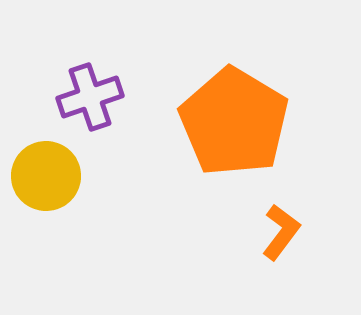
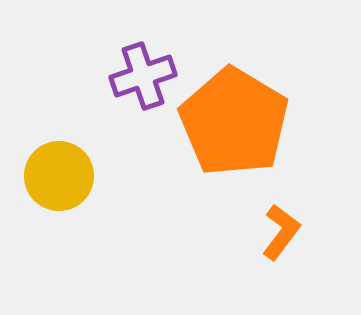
purple cross: moved 53 px right, 21 px up
yellow circle: moved 13 px right
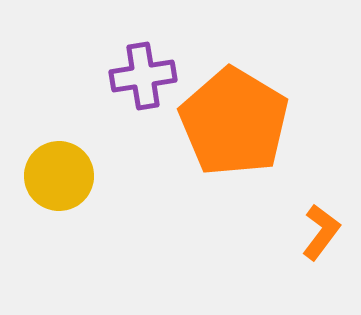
purple cross: rotated 10 degrees clockwise
orange L-shape: moved 40 px right
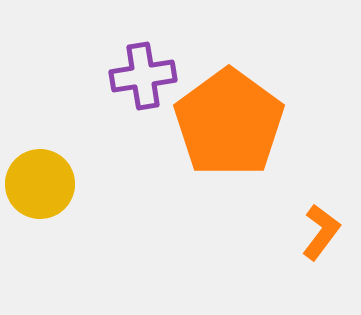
orange pentagon: moved 5 px left, 1 px down; rotated 5 degrees clockwise
yellow circle: moved 19 px left, 8 px down
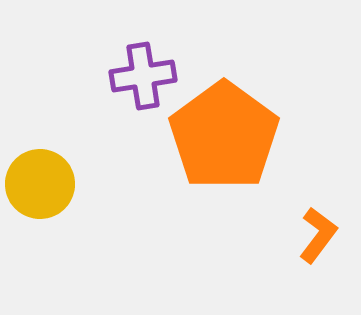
orange pentagon: moved 5 px left, 13 px down
orange L-shape: moved 3 px left, 3 px down
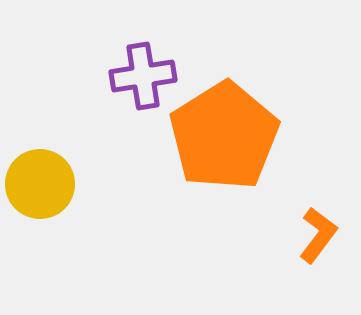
orange pentagon: rotated 4 degrees clockwise
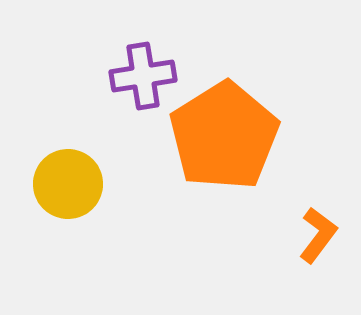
yellow circle: moved 28 px right
